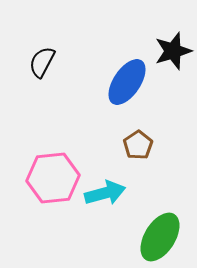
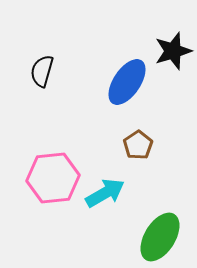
black semicircle: moved 9 px down; rotated 12 degrees counterclockwise
cyan arrow: rotated 15 degrees counterclockwise
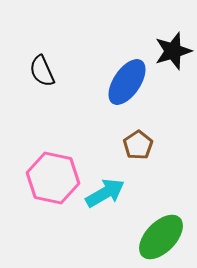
black semicircle: rotated 40 degrees counterclockwise
pink hexagon: rotated 18 degrees clockwise
green ellipse: moved 1 px right; rotated 12 degrees clockwise
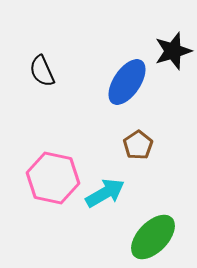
green ellipse: moved 8 px left
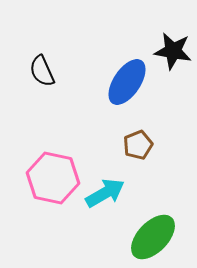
black star: rotated 27 degrees clockwise
brown pentagon: rotated 12 degrees clockwise
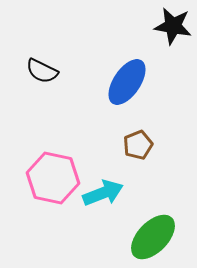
black star: moved 25 px up
black semicircle: rotated 40 degrees counterclockwise
cyan arrow: moved 2 px left; rotated 9 degrees clockwise
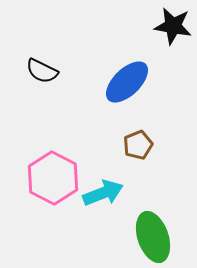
blue ellipse: rotated 12 degrees clockwise
pink hexagon: rotated 15 degrees clockwise
green ellipse: rotated 63 degrees counterclockwise
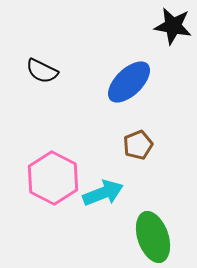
blue ellipse: moved 2 px right
